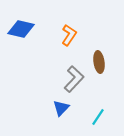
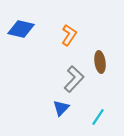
brown ellipse: moved 1 px right
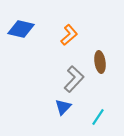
orange L-shape: rotated 15 degrees clockwise
blue triangle: moved 2 px right, 1 px up
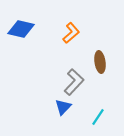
orange L-shape: moved 2 px right, 2 px up
gray L-shape: moved 3 px down
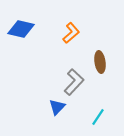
blue triangle: moved 6 px left
